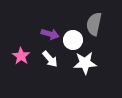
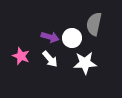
purple arrow: moved 3 px down
white circle: moved 1 px left, 2 px up
pink star: rotated 12 degrees counterclockwise
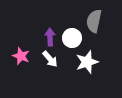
gray semicircle: moved 3 px up
purple arrow: rotated 108 degrees counterclockwise
white star: moved 2 px right, 1 px up; rotated 15 degrees counterclockwise
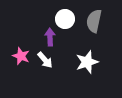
white circle: moved 7 px left, 19 px up
white arrow: moved 5 px left, 1 px down
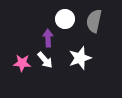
purple arrow: moved 2 px left, 1 px down
pink star: moved 1 px right, 7 px down; rotated 18 degrees counterclockwise
white star: moved 7 px left, 4 px up
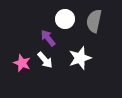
purple arrow: rotated 36 degrees counterclockwise
pink star: rotated 18 degrees clockwise
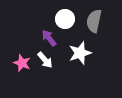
purple arrow: moved 1 px right
white star: moved 5 px up
